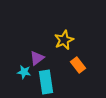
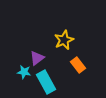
cyan rectangle: rotated 20 degrees counterclockwise
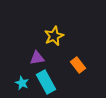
yellow star: moved 10 px left, 4 px up
purple triangle: rotated 28 degrees clockwise
cyan star: moved 2 px left, 11 px down; rotated 16 degrees clockwise
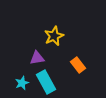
cyan star: rotated 24 degrees clockwise
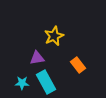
cyan star: rotated 24 degrees clockwise
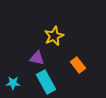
purple triangle: rotated 21 degrees clockwise
cyan star: moved 9 px left
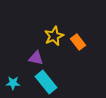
purple triangle: moved 1 px left
orange rectangle: moved 23 px up
cyan rectangle: rotated 10 degrees counterclockwise
